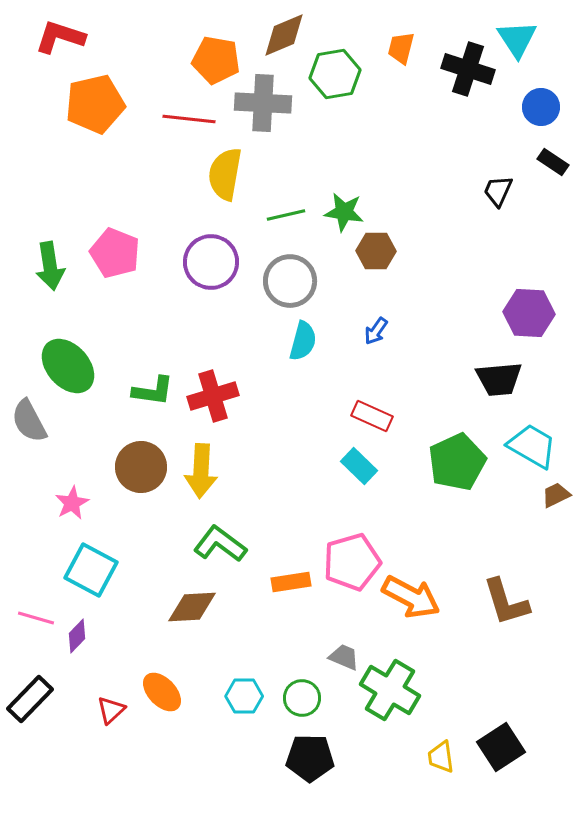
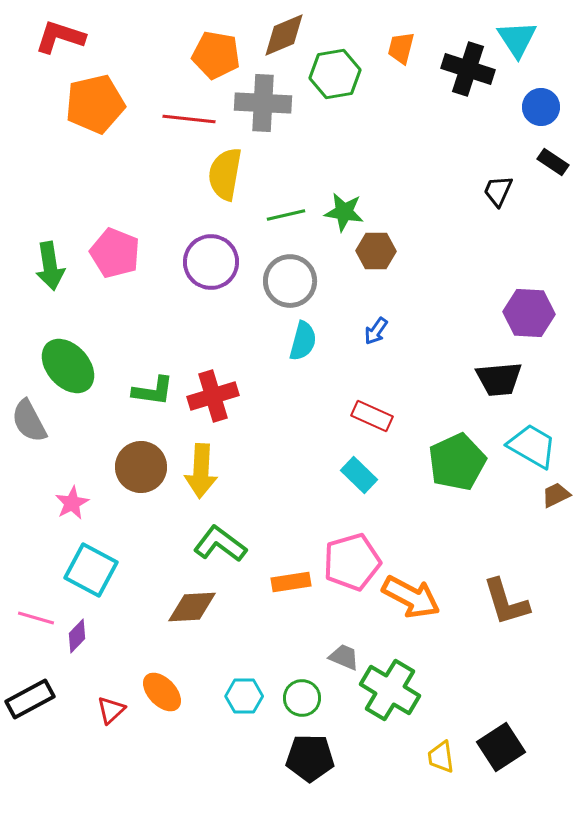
orange pentagon at (216, 60): moved 5 px up
cyan rectangle at (359, 466): moved 9 px down
black rectangle at (30, 699): rotated 18 degrees clockwise
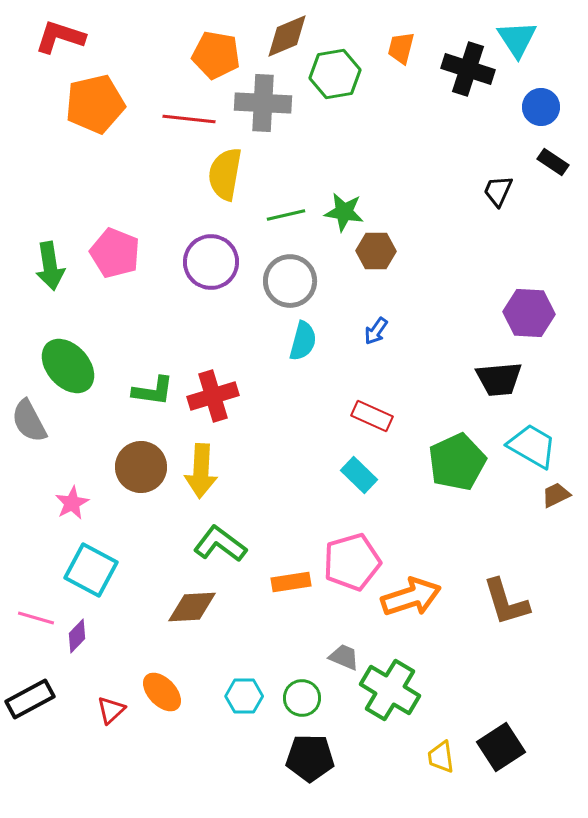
brown diamond at (284, 35): moved 3 px right, 1 px down
orange arrow at (411, 597): rotated 46 degrees counterclockwise
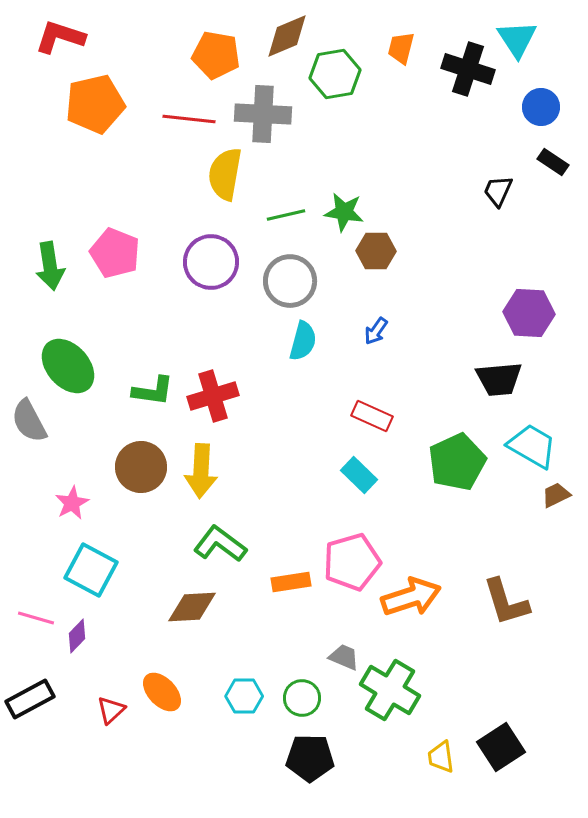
gray cross at (263, 103): moved 11 px down
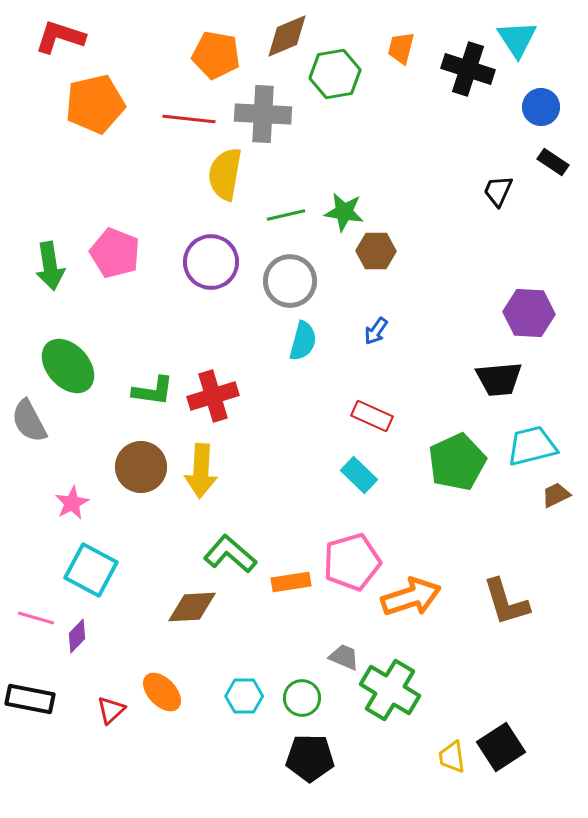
cyan trapezoid at (532, 446): rotated 44 degrees counterclockwise
green L-shape at (220, 544): moved 10 px right, 10 px down; rotated 4 degrees clockwise
black rectangle at (30, 699): rotated 39 degrees clockwise
yellow trapezoid at (441, 757): moved 11 px right
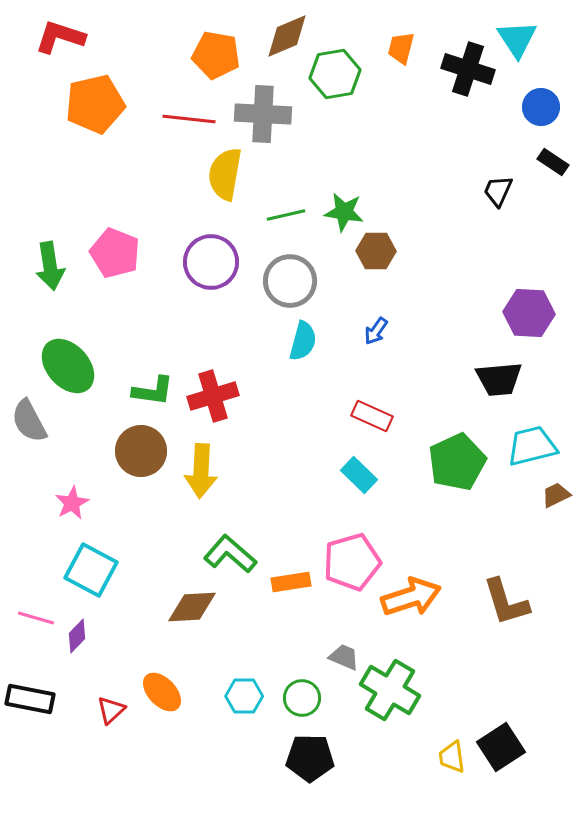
brown circle at (141, 467): moved 16 px up
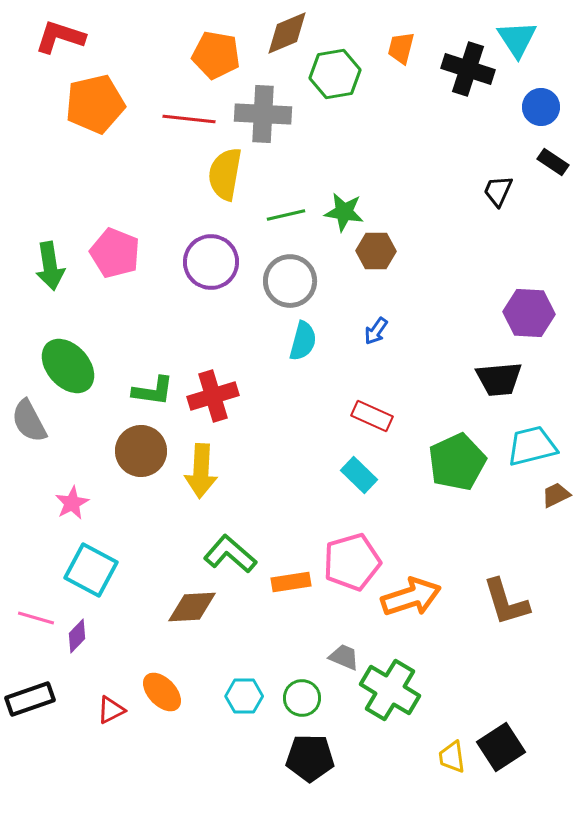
brown diamond at (287, 36): moved 3 px up
black rectangle at (30, 699): rotated 30 degrees counterclockwise
red triangle at (111, 710): rotated 16 degrees clockwise
